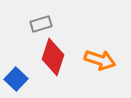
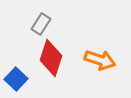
gray rectangle: rotated 40 degrees counterclockwise
red diamond: moved 2 px left, 1 px down
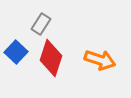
blue square: moved 27 px up
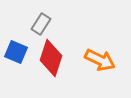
blue square: rotated 20 degrees counterclockwise
orange arrow: rotated 8 degrees clockwise
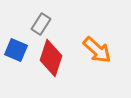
blue square: moved 2 px up
orange arrow: moved 3 px left, 10 px up; rotated 16 degrees clockwise
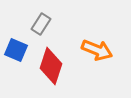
orange arrow: rotated 20 degrees counterclockwise
red diamond: moved 8 px down
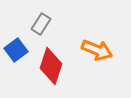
blue square: rotated 30 degrees clockwise
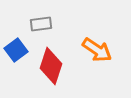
gray rectangle: rotated 50 degrees clockwise
orange arrow: rotated 12 degrees clockwise
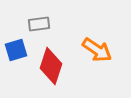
gray rectangle: moved 2 px left
blue square: rotated 20 degrees clockwise
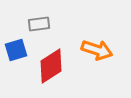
orange arrow: rotated 16 degrees counterclockwise
red diamond: rotated 39 degrees clockwise
